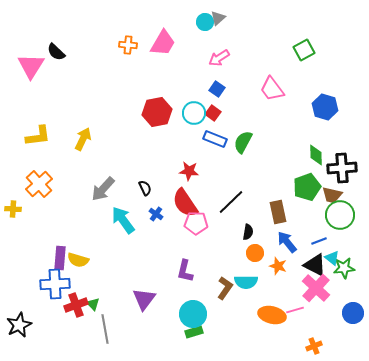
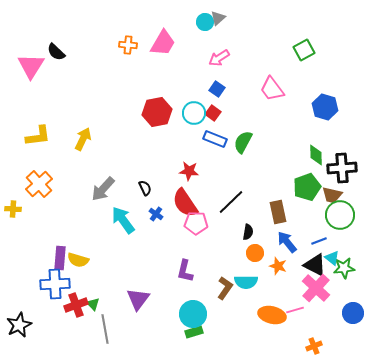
purple triangle at (144, 299): moved 6 px left
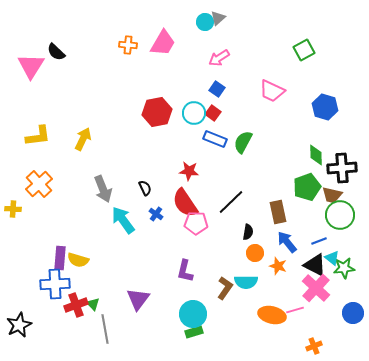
pink trapezoid at (272, 89): moved 2 px down; rotated 28 degrees counterclockwise
gray arrow at (103, 189): rotated 64 degrees counterclockwise
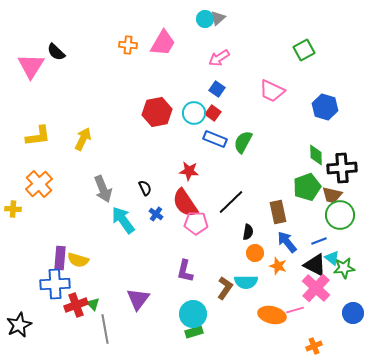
cyan circle at (205, 22): moved 3 px up
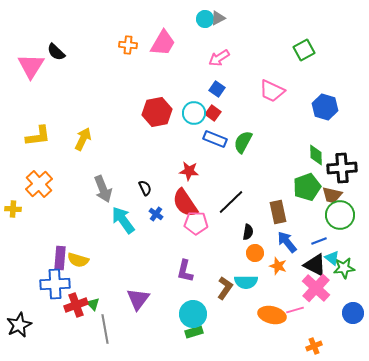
gray triangle at (218, 18): rotated 14 degrees clockwise
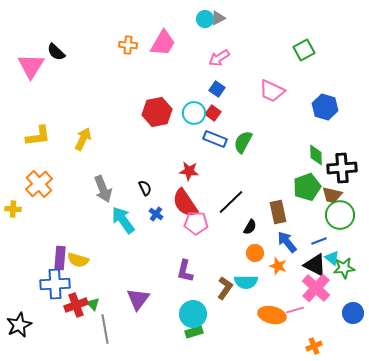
black semicircle at (248, 232): moved 2 px right, 5 px up; rotated 21 degrees clockwise
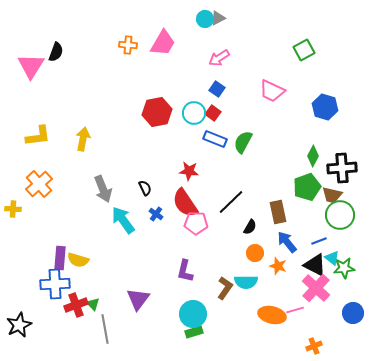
black semicircle at (56, 52): rotated 114 degrees counterclockwise
yellow arrow at (83, 139): rotated 15 degrees counterclockwise
green diamond at (316, 155): moved 3 px left, 1 px down; rotated 30 degrees clockwise
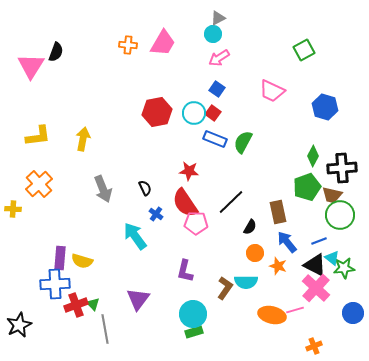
cyan circle at (205, 19): moved 8 px right, 15 px down
cyan arrow at (123, 220): moved 12 px right, 16 px down
yellow semicircle at (78, 260): moved 4 px right, 1 px down
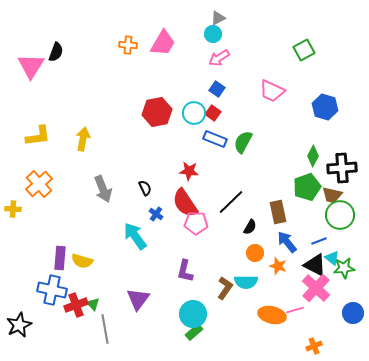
blue cross at (55, 284): moved 3 px left, 6 px down; rotated 16 degrees clockwise
green rectangle at (194, 332): rotated 24 degrees counterclockwise
